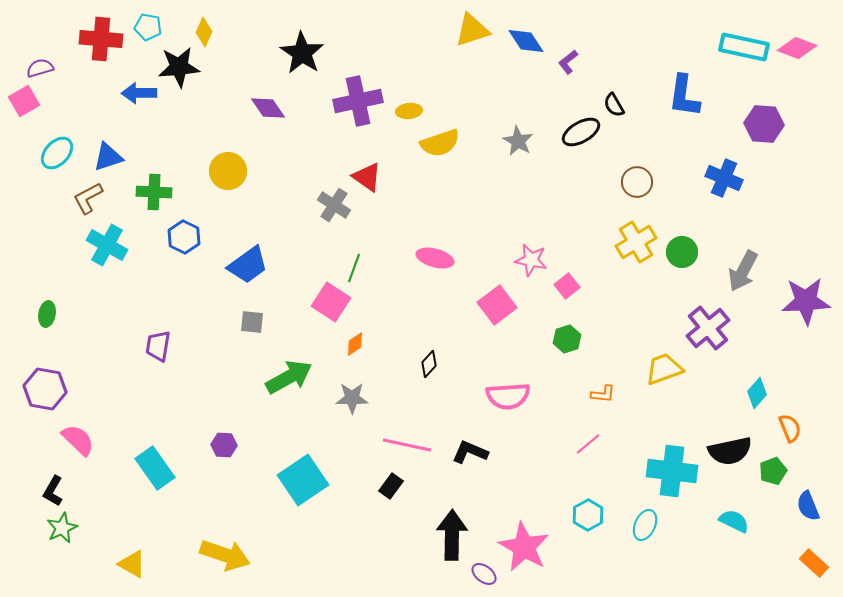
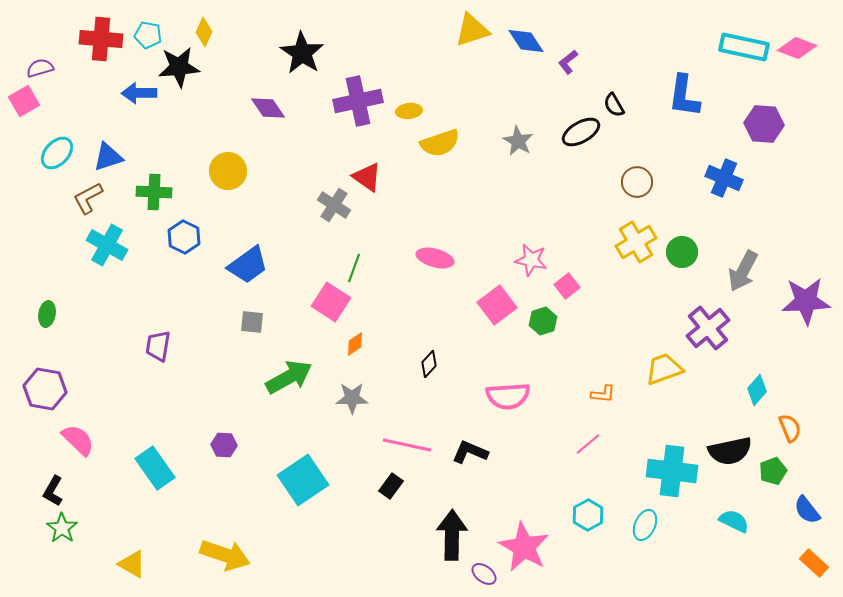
cyan pentagon at (148, 27): moved 8 px down
green hexagon at (567, 339): moved 24 px left, 18 px up
cyan diamond at (757, 393): moved 3 px up
blue semicircle at (808, 506): moved 1 px left, 4 px down; rotated 16 degrees counterclockwise
green star at (62, 528): rotated 12 degrees counterclockwise
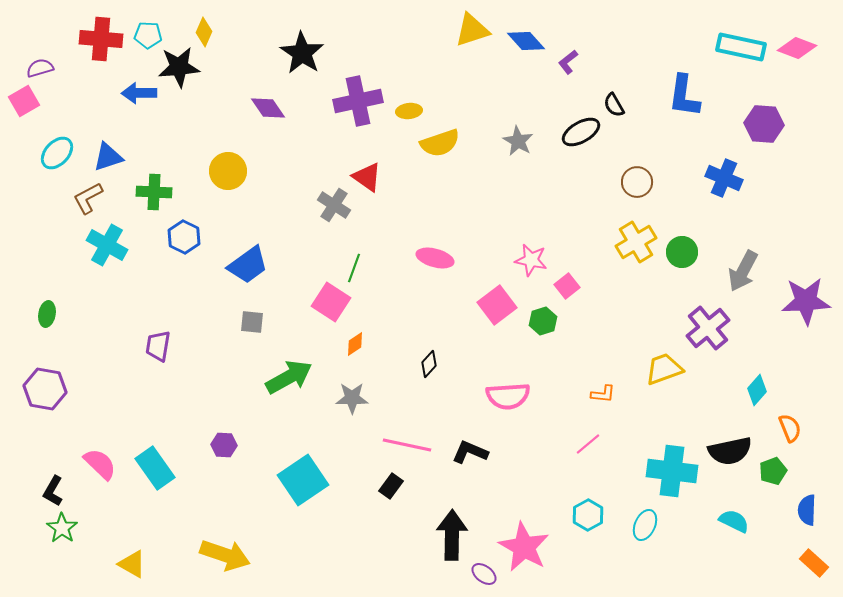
cyan pentagon at (148, 35): rotated 8 degrees counterclockwise
blue diamond at (526, 41): rotated 9 degrees counterclockwise
cyan rectangle at (744, 47): moved 3 px left
pink semicircle at (78, 440): moved 22 px right, 24 px down
blue semicircle at (807, 510): rotated 40 degrees clockwise
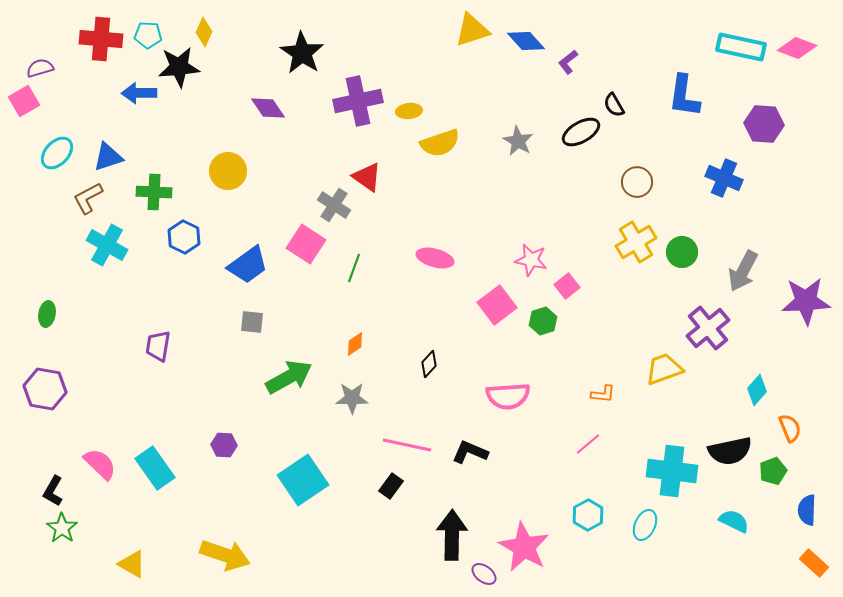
pink square at (331, 302): moved 25 px left, 58 px up
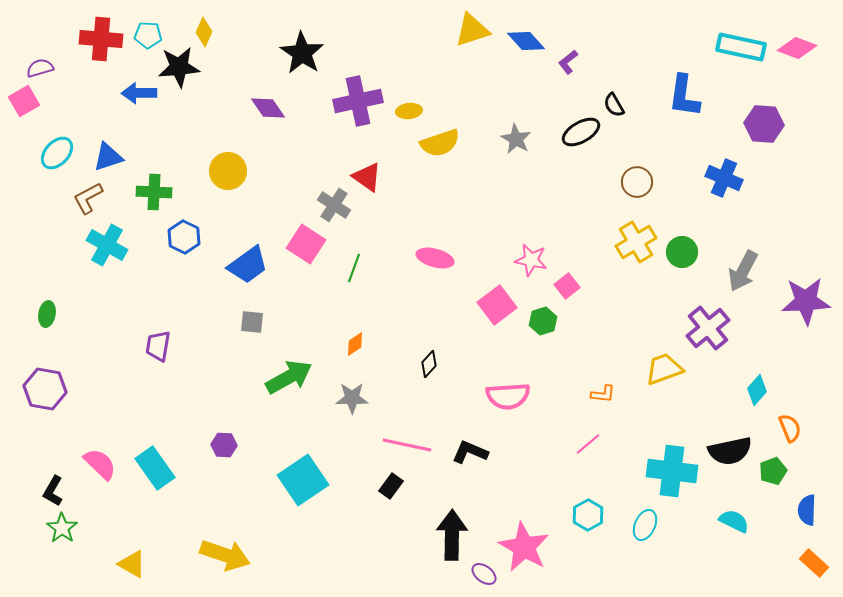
gray star at (518, 141): moved 2 px left, 2 px up
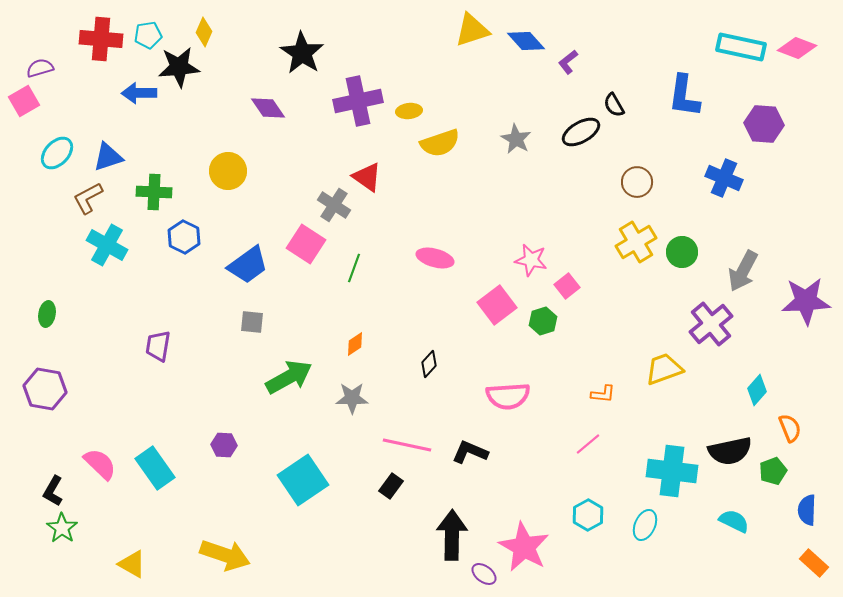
cyan pentagon at (148, 35): rotated 12 degrees counterclockwise
purple cross at (708, 328): moved 3 px right, 4 px up
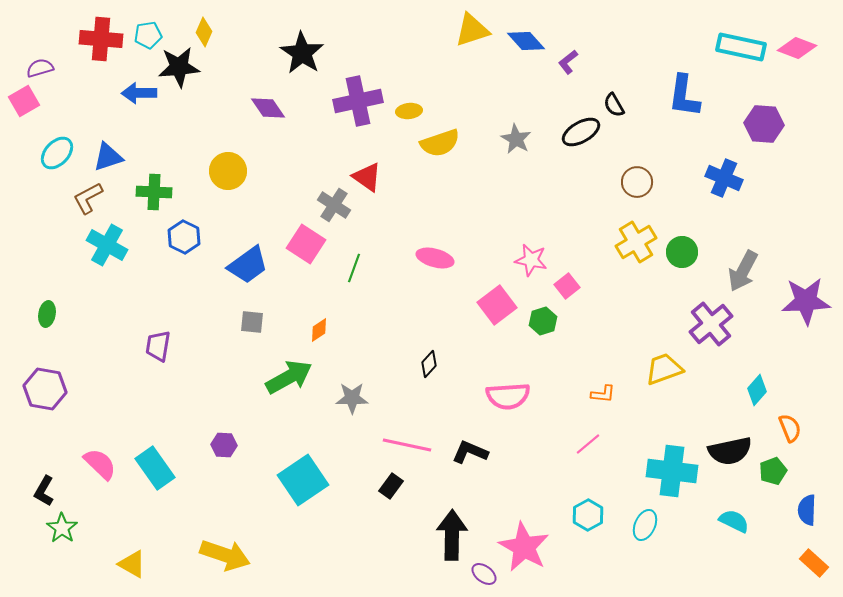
orange diamond at (355, 344): moved 36 px left, 14 px up
black L-shape at (53, 491): moved 9 px left
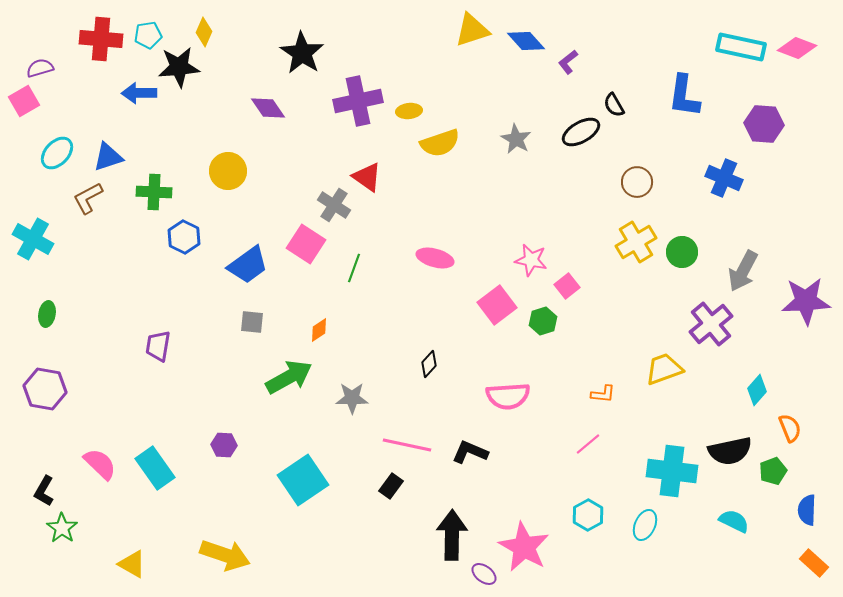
cyan cross at (107, 245): moved 74 px left, 6 px up
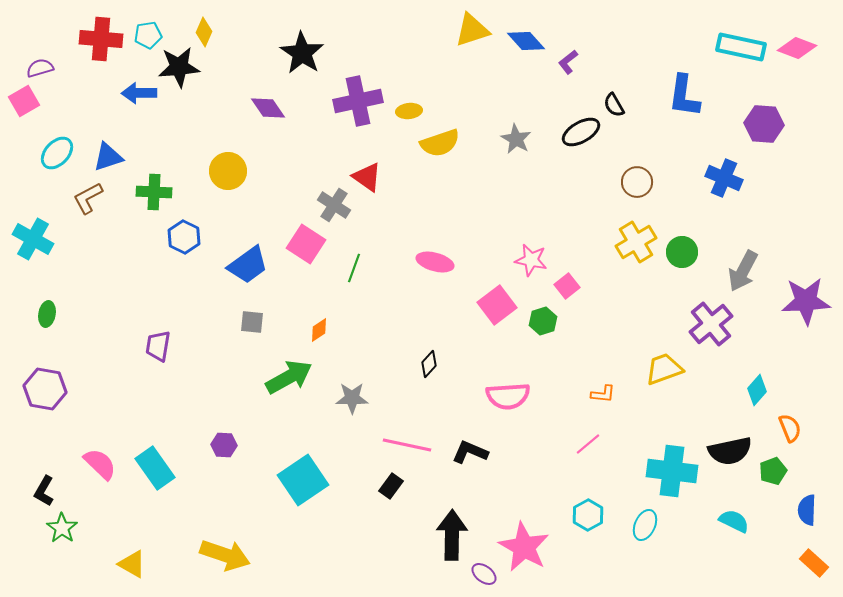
pink ellipse at (435, 258): moved 4 px down
